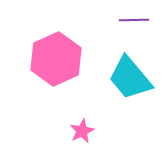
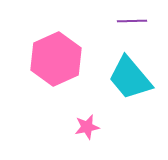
purple line: moved 2 px left, 1 px down
pink star: moved 5 px right, 4 px up; rotated 15 degrees clockwise
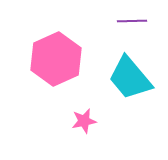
pink star: moved 3 px left, 6 px up
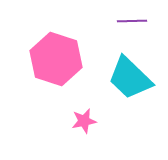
pink hexagon: rotated 18 degrees counterclockwise
cyan trapezoid: rotated 6 degrees counterclockwise
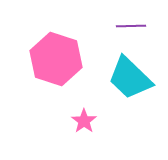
purple line: moved 1 px left, 5 px down
pink star: rotated 25 degrees counterclockwise
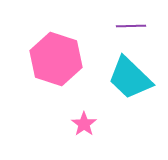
pink star: moved 3 px down
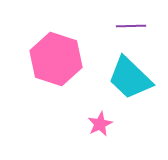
pink star: moved 16 px right; rotated 10 degrees clockwise
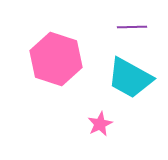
purple line: moved 1 px right, 1 px down
cyan trapezoid: rotated 15 degrees counterclockwise
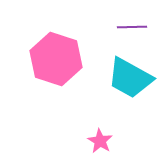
pink star: moved 17 px down; rotated 15 degrees counterclockwise
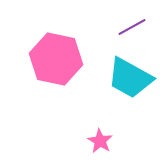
purple line: rotated 28 degrees counterclockwise
pink hexagon: rotated 6 degrees counterclockwise
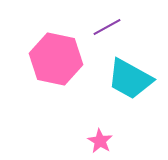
purple line: moved 25 px left
cyan trapezoid: moved 1 px down
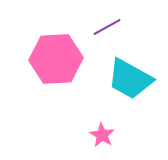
pink hexagon: rotated 15 degrees counterclockwise
pink star: moved 2 px right, 6 px up
